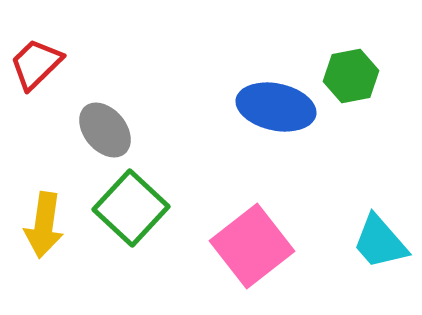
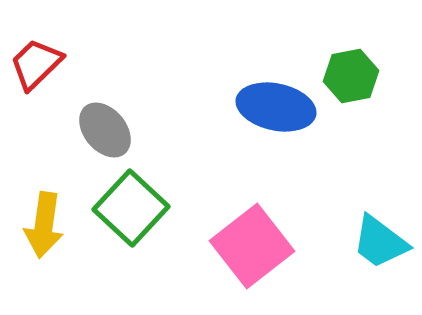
cyan trapezoid: rotated 12 degrees counterclockwise
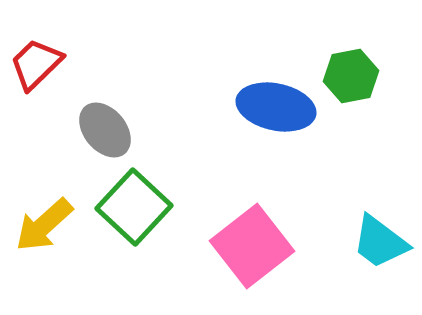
green square: moved 3 px right, 1 px up
yellow arrow: rotated 40 degrees clockwise
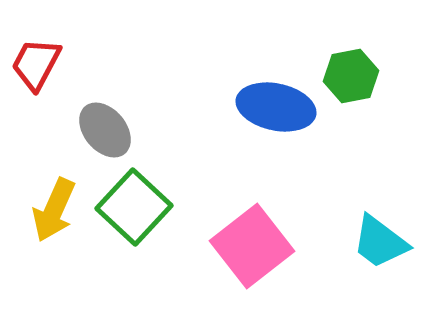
red trapezoid: rotated 18 degrees counterclockwise
yellow arrow: moved 10 px right, 15 px up; rotated 24 degrees counterclockwise
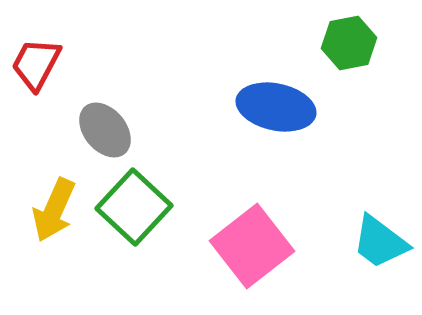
green hexagon: moved 2 px left, 33 px up
